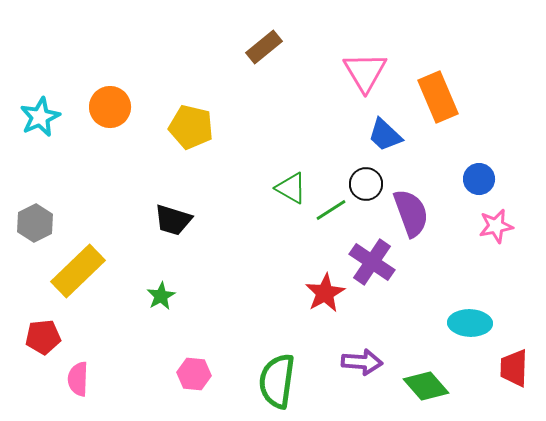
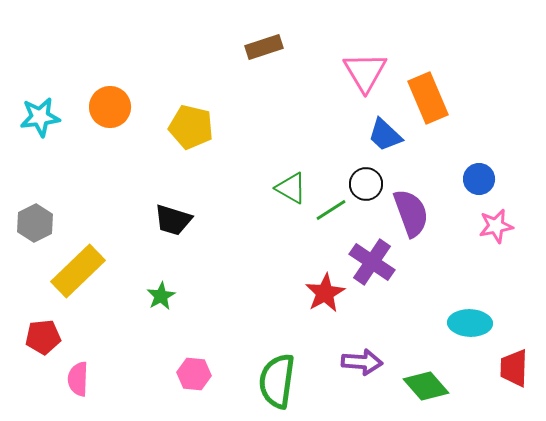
brown rectangle: rotated 21 degrees clockwise
orange rectangle: moved 10 px left, 1 px down
cyan star: rotated 18 degrees clockwise
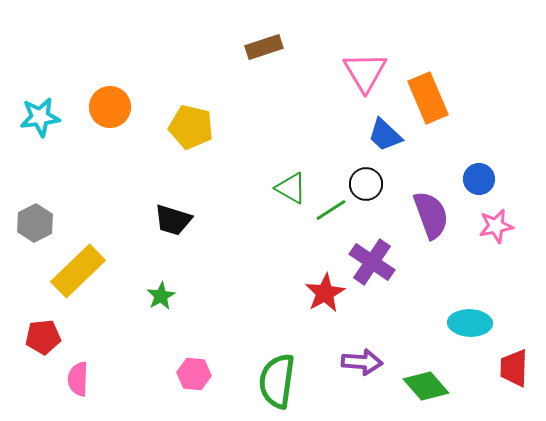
purple semicircle: moved 20 px right, 2 px down
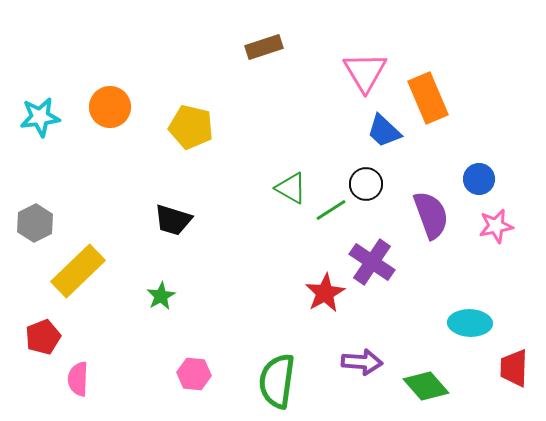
blue trapezoid: moved 1 px left, 4 px up
red pentagon: rotated 16 degrees counterclockwise
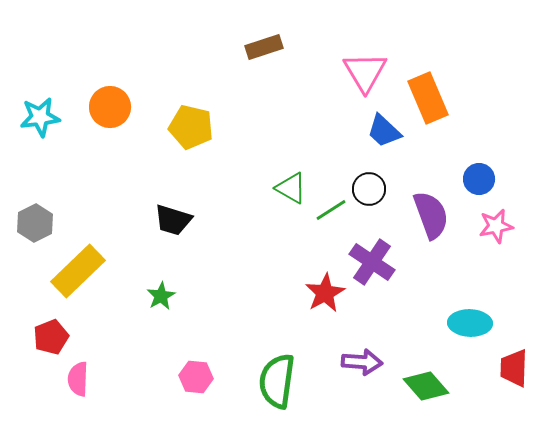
black circle: moved 3 px right, 5 px down
red pentagon: moved 8 px right
pink hexagon: moved 2 px right, 3 px down
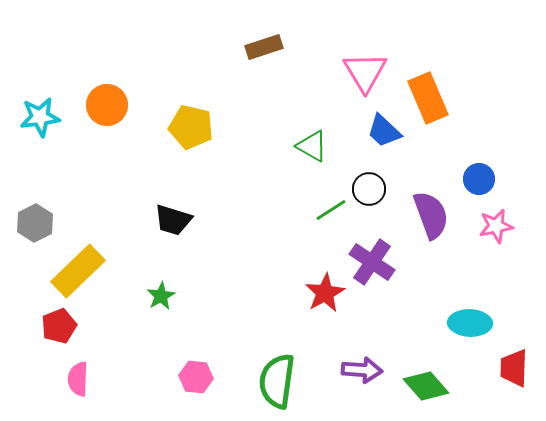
orange circle: moved 3 px left, 2 px up
green triangle: moved 21 px right, 42 px up
red pentagon: moved 8 px right, 11 px up
purple arrow: moved 8 px down
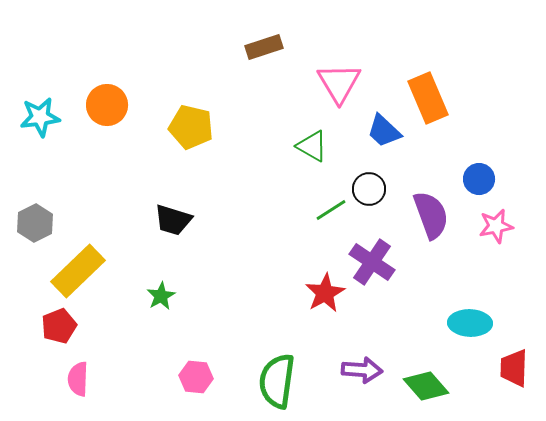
pink triangle: moved 26 px left, 11 px down
